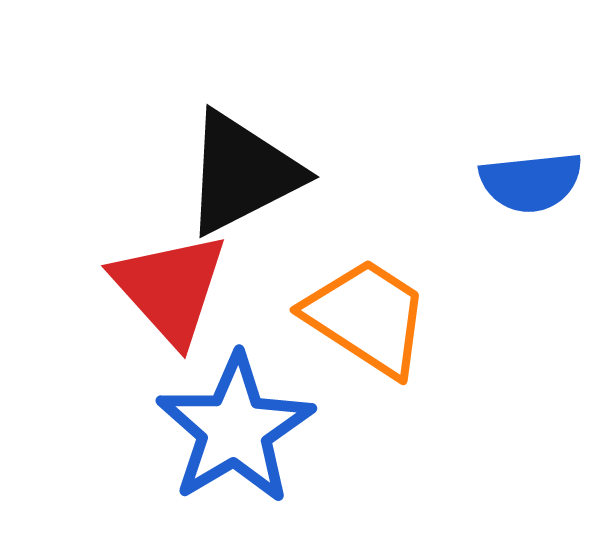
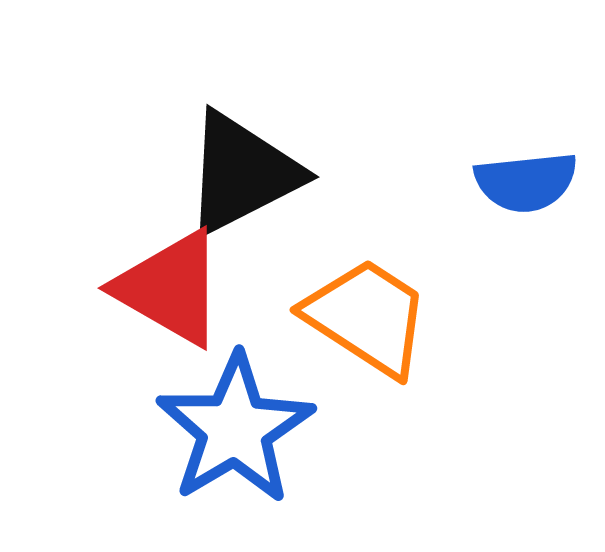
blue semicircle: moved 5 px left
red triangle: rotated 18 degrees counterclockwise
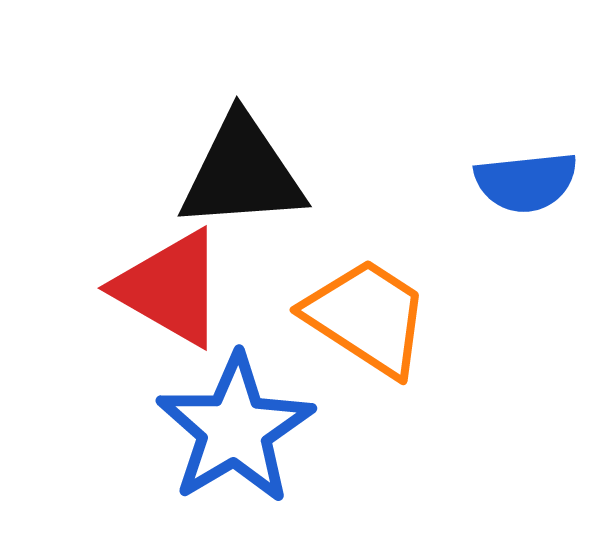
black triangle: rotated 23 degrees clockwise
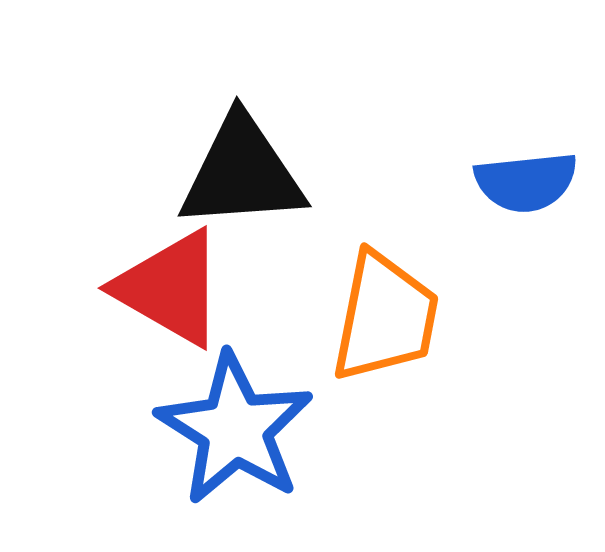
orange trapezoid: moved 18 px right; rotated 68 degrees clockwise
blue star: rotated 9 degrees counterclockwise
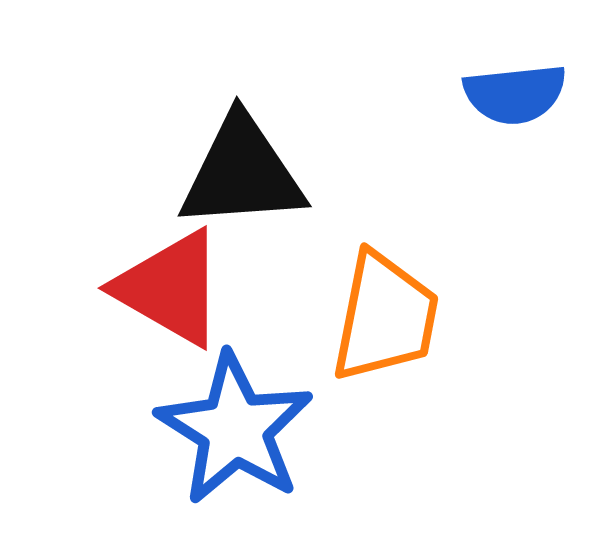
blue semicircle: moved 11 px left, 88 px up
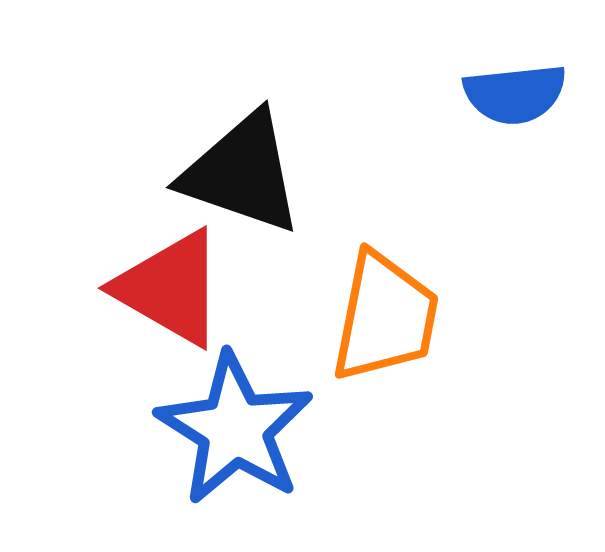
black triangle: rotated 23 degrees clockwise
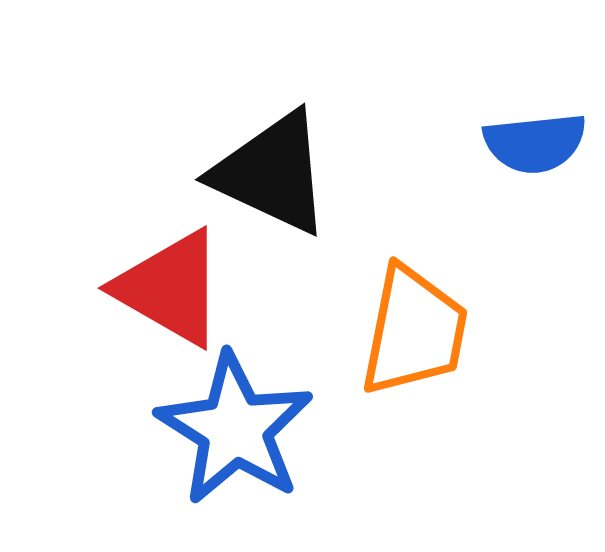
blue semicircle: moved 20 px right, 49 px down
black triangle: moved 30 px right; rotated 6 degrees clockwise
orange trapezoid: moved 29 px right, 14 px down
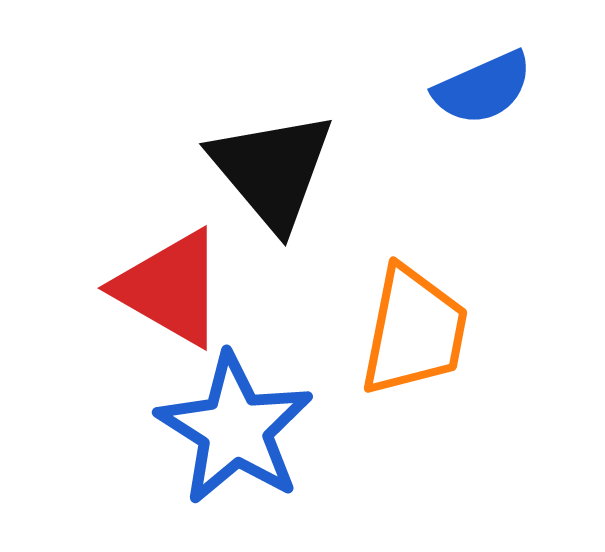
blue semicircle: moved 52 px left, 55 px up; rotated 18 degrees counterclockwise
black triangle: moved 3 px up; rotated 25 degrees clockwise
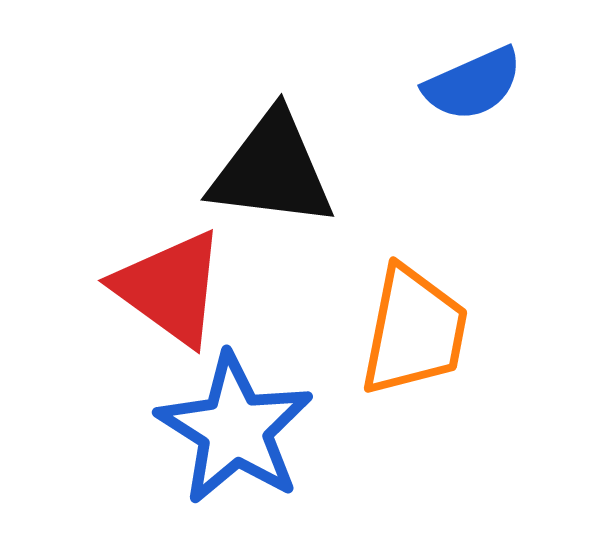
blue semicircle: moved 10 px left, 4 px up
black triangle: rotated 43 degrees counterclockwise
red triangle: rotated 6 degrees clockwise
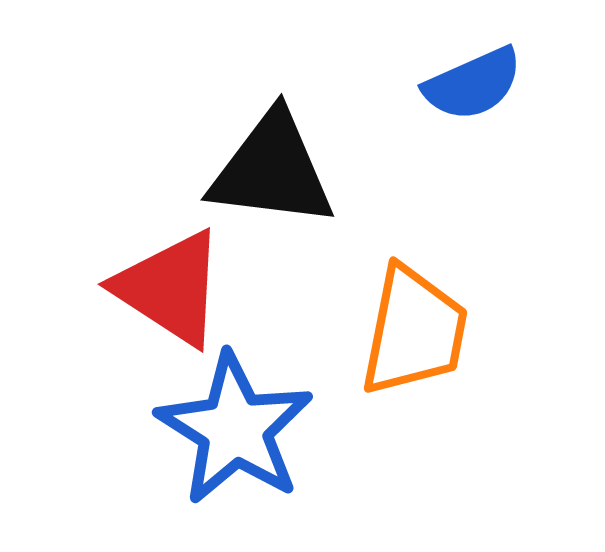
red triangle: rotated 3 degrees counterclockwise
